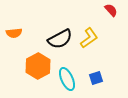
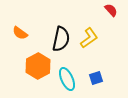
orange semicircle: moved 6 px right; rotated 42 degrees clockwise
black semicircle: moved 1 px right; rotated 50 degrees counterclockwise
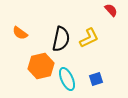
yellow L-shape: rotated 10 degrees clockwise
orange hexagon: moved 3 px right; rotated 15 degrees clockwise
blue square: moved 1 px down
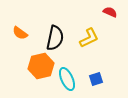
red semicircle: moved 1 px left, 2 px down; rotated 24 degrees counterclockwise
black semicircle: moved 6 px left, 1 px up
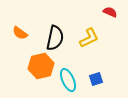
cyan ellipse: moved 1 px right, 1 px down
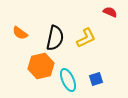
yellow L-shape: moved 3 px left
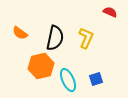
yellow L-shape: rotated 40 degrees counterclockwise
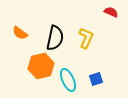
red semicircle: moved 1 px right
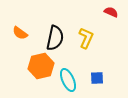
blue square: moved 1 px right, 1 px up; rotated 16 degrees clockwise
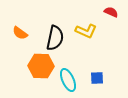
yellow L-shape: moved 7 px up; rotated 90 degrees clockwise
orange hexagon: rotated 15 degrees clockwise
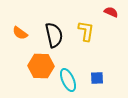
yellow L-shape: rotated 105 degrees counterclockwise
black semicircle: moved 1 px left, 3 px up; rotated 25 degrees counterclockwise
